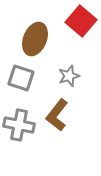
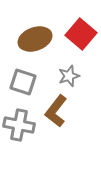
red square: moved 13 px down
brown ellipse: rotated 48 degrees clockwise
gray square: moved 2 px right, 4 px down
brown L-shape: moved 1 px left, 4 px up
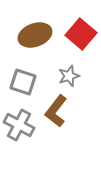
brown ellipse: moved 4 px up
gray cross: rotated 16 degrees clockwise
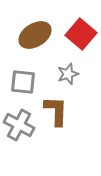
brown ellipse: rotated 12 degrees counterclockwise
gray star: moved 1 px left, 2 px up
gray square: rotated 12 degrees counterclockwise
brown L-shape: rotated 144 degrees clockwise
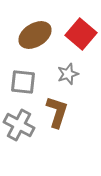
brown L-shape: moved 1 px right, 1 px down; rotated 16 degrees clockwise
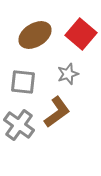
brown L-shape: rotated 36 degrees clockwise
gray cross: rotated 8 degrees clockwise
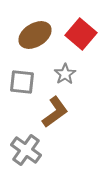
gray star: moved 3 px left; rotated 15 degrees counterclockwise
gray square: moved 1 px left
brown L-shape: moved 2 px left
gray cross: moved 7 px right, 25 px down
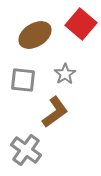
red square: moved 10 px up
gray square: moved 1 px right, 2 px up
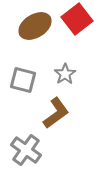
red square: moved 4 px left, 5 px up; rotated 12 degrees clockwise
brown ellipse: moved 9 px up
gray square: rotated 8 degrees clockwise
brown L-shape: moved 1 px right, 1 px down
